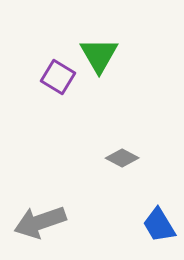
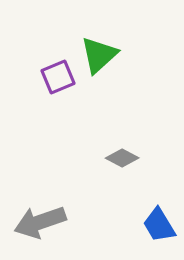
green triangle: rotated 18 degrees clockwise
purple square: rotated 36 degrees clockwise
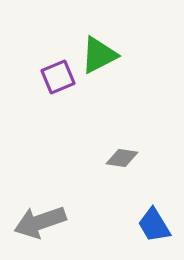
green triangle: rotated 15 degrees clockwise
gray diamond: rotated 20 degrees counterclockwise
blue trapezoid: moved 5 px left
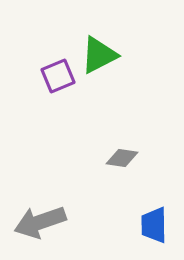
purple square: moved 1 px up
blue trapezoid: rotated 30 degrees clockwise
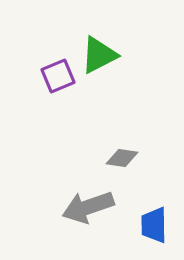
gray arrow: moved 48 px right, 15 px up
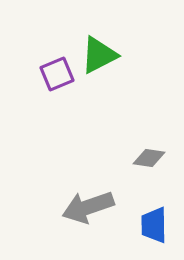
purple square: moved 1 px left, 2 px up
gray diamond: moved 27 px right
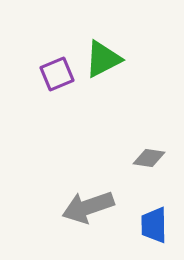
green triangle: moved 4 px right, 4 px down
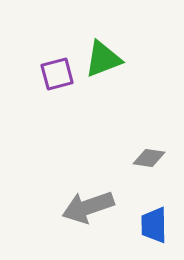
green triangle: rotated 6 degrees clockwise
purple square: rotated 8 degrees clockwise
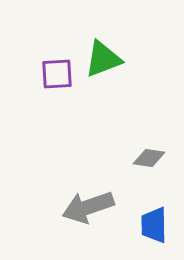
purple square: rotated 12 degrees clockwise
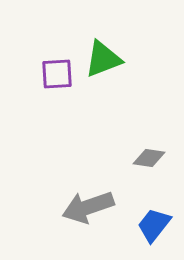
blue trapezoid: rotated 39 degrees clockwise
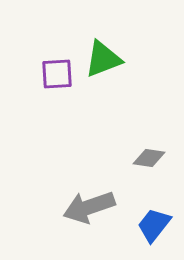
gray arrow: moved 1 px right
